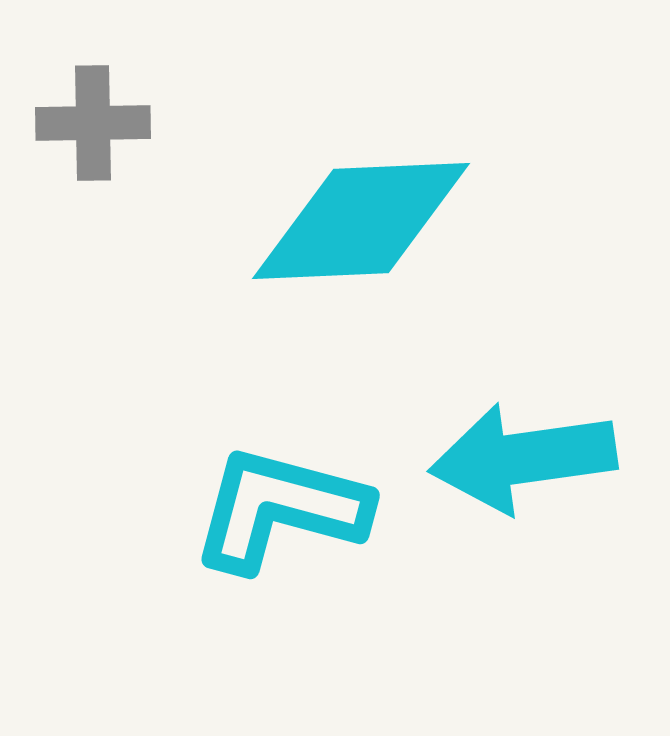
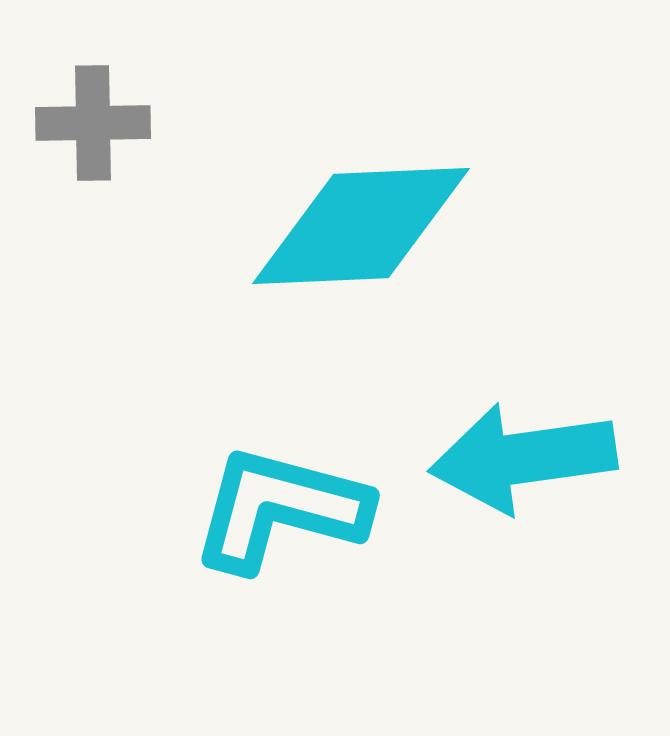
cyan diamond: moved 5 px down
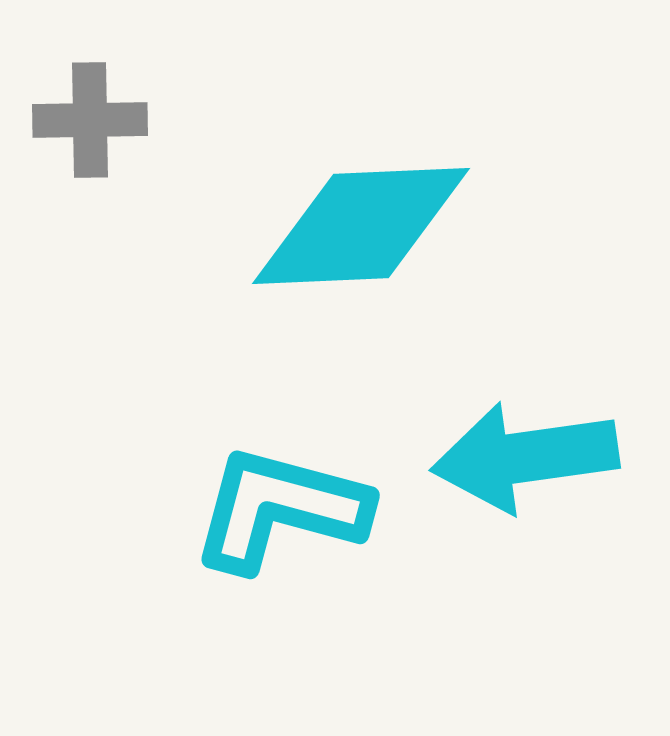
gray cross: moved 3 px left, 3 px up
cyan arrow: moved 2 px right, 1 px up
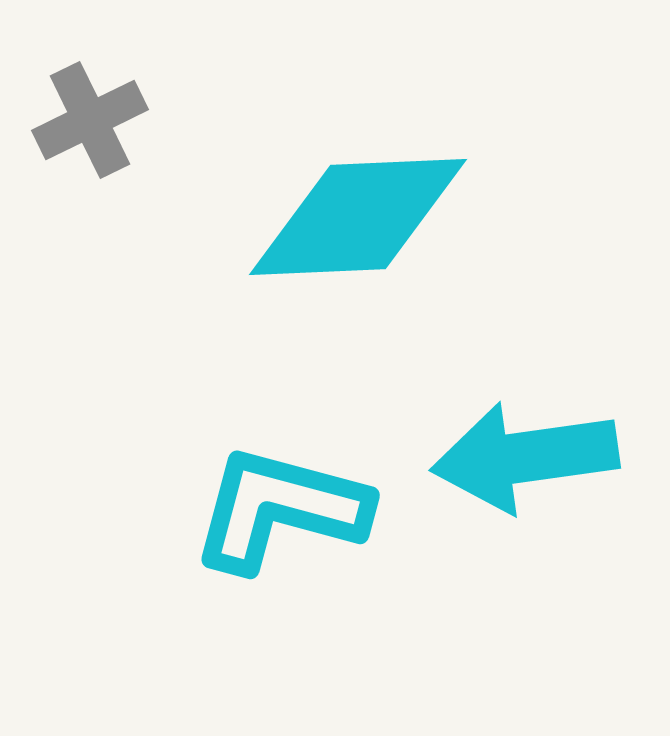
gray cross: rotated 25 degrees counterclockwise
cyan diamond: moved 3 px left, 9 px up
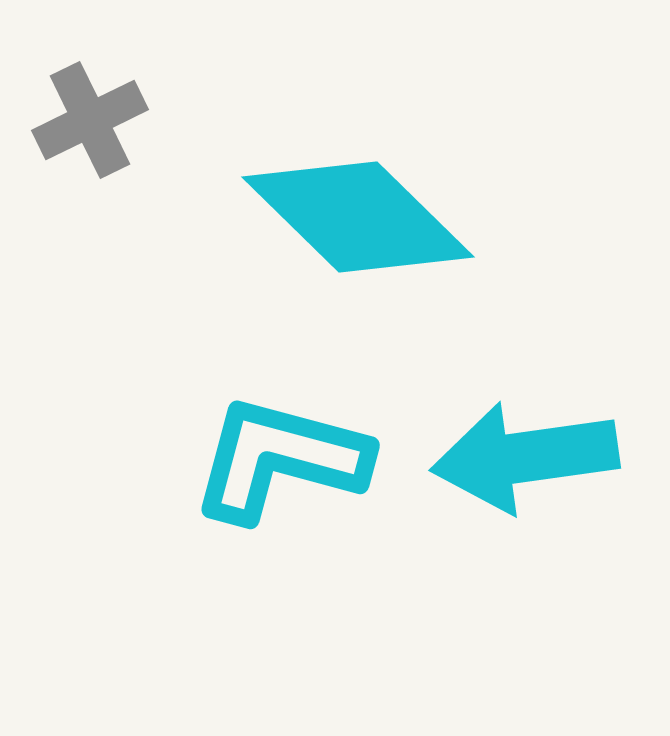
cyan diamond: rotated 47 degrees clockwise
cyan L-shape: moved 50 px up
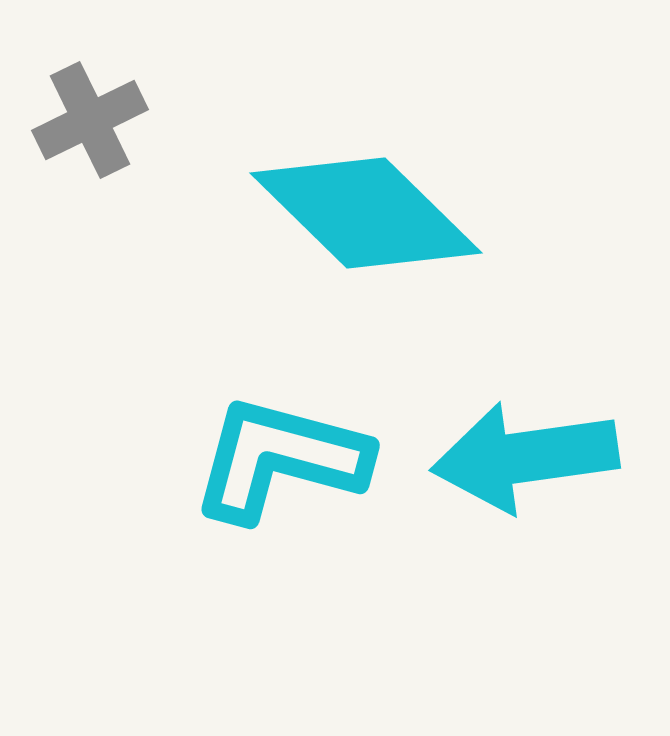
cyan diamond: moved 8 px right, 4 px up
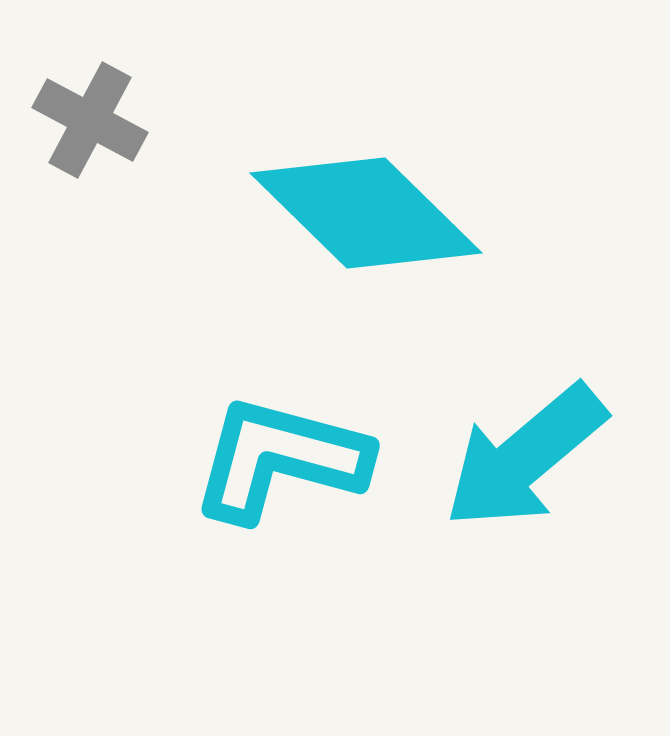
gray cross: rotated 36 degrees counterclockwise
cyan arrow: rotated 32 degrees counterclockwise
